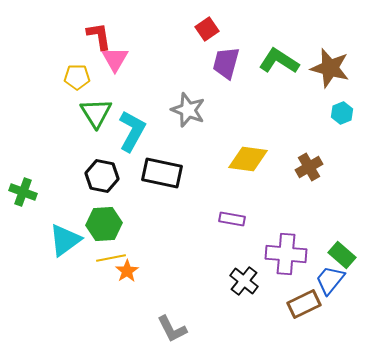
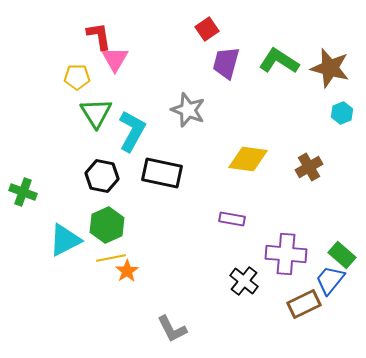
green hexagon: moved 3 px right, 1 px down; rotated 20 degrees counterclockwise
cyan triangle: rotated 9 degrees clockwise
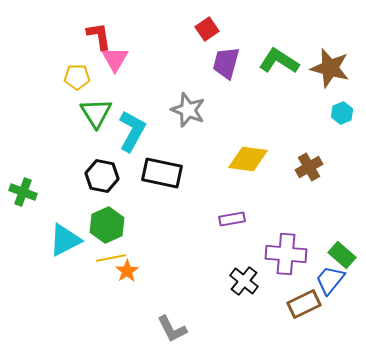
purple rectangle: rotated 20 degrees counterclockwise
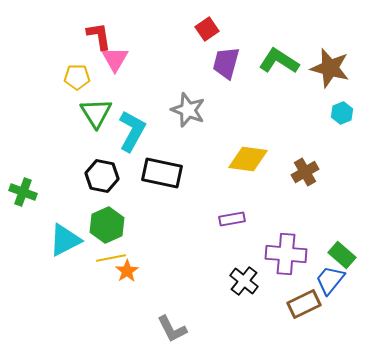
brown cross: moved 4 px left, 5 px down
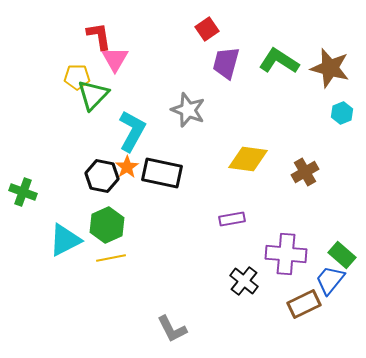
green triangle: moved 3 px left, 18 px up; rotated 16 degrees clockwise
orange star: moved 104 px up
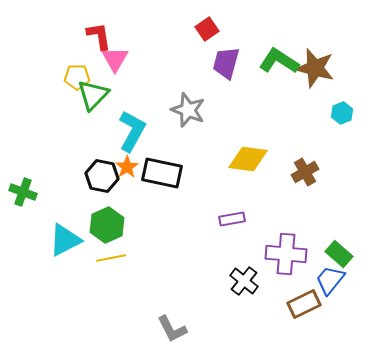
brown star: moved 15 px left
green rectangle: moved 3 px left, 1 px up
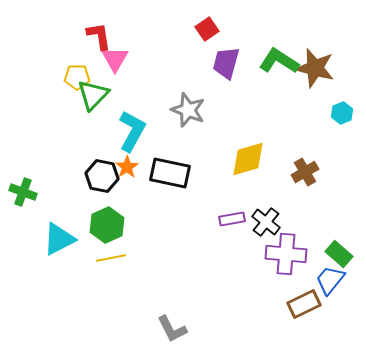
yellow diamond: rotated 24 degrees counterclockwise
black rectangle: moved 8 px right
cyan triangle: moved 6 px left, 1 px up
black cross: moved 22 px right, 59 px up
